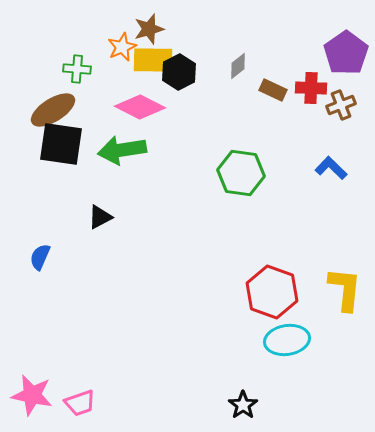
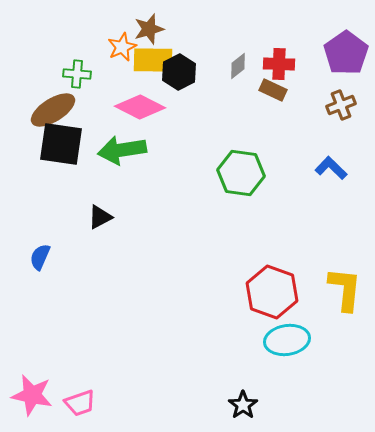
green cross: moved 5 px down
red cross: moved 32 px left, 24 px up
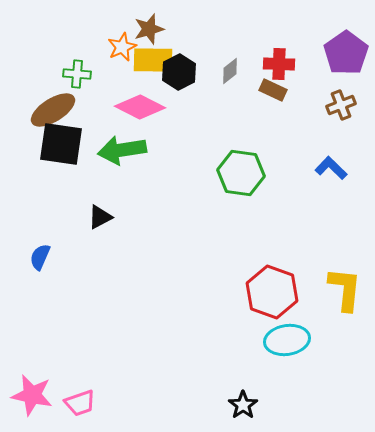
gray diamond: moved 8 px left, 5 px down
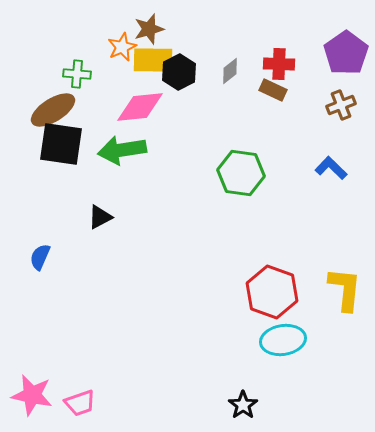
pink diamond: rotated 33 degrees counterclockwise
cyan ellipse: moved 4 px left
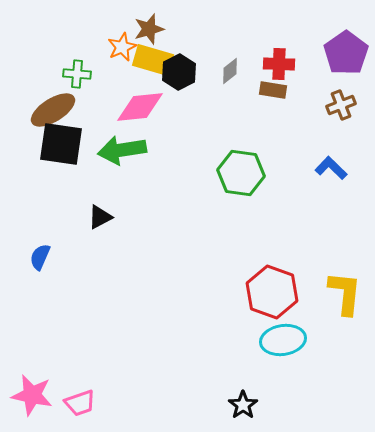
yellow rectangle: rotated 15 degrees clockwise
brown rectangle: rotated 16 degrees counterclockwise
yellow L-shape: moved 4 px down
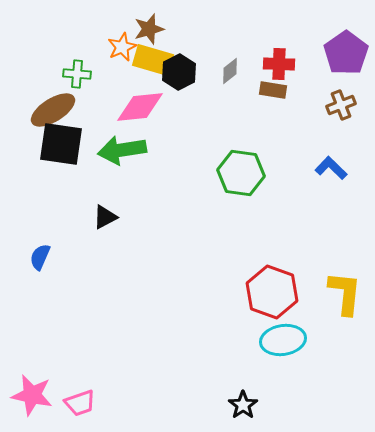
black triangle: moved 5 px right
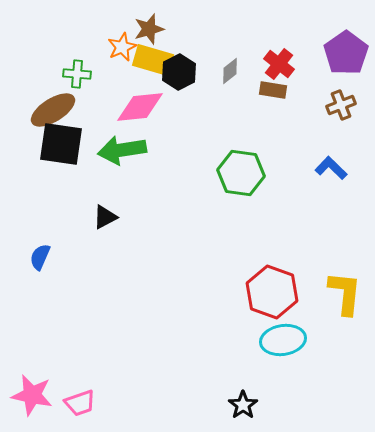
red cross: rotated 36 degrees clockwise
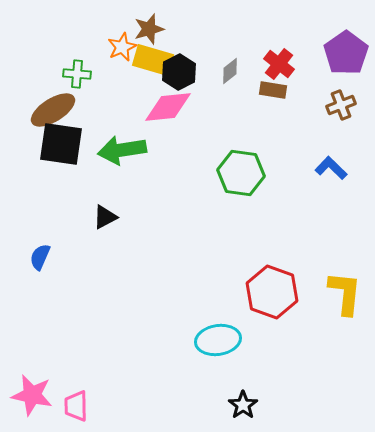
pink diamond: moved 28 px right
cyan ellipse: moved 65 px left
pink trapezoid: moved 4 px left, 3 px down; rotated 108 degrees clockwise
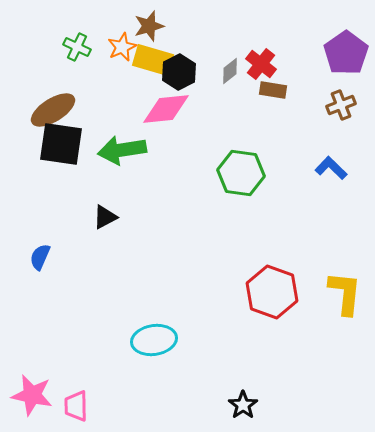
brown star: moved 3 px up
red cross: moved 18 px left
green cross: moved 27 px up; rotated 20 degrees clockwise
pink diamond: moved 2 px left, 2 px down
cyan ellipse: moved 64 px left
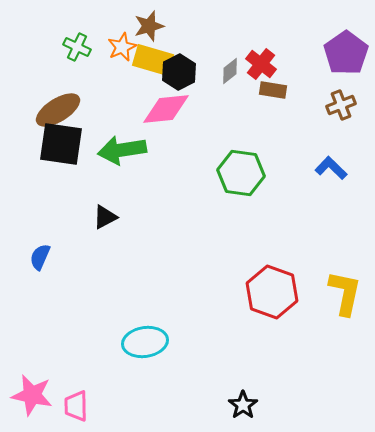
brown ellipse: moved 5 px right
yellow L-shape: rotated 6 degrees clockwise
cyan ellipse: moved 9 px left, 2 px down
